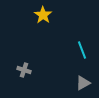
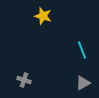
yellow star: moved 1 px down; rotated 18 degrees counterclockwise
gray cross: moved 10 px down
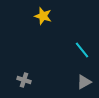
cyan line: rotated 18 degrees counterclockwise
gray triangle: moved 1 px right, 1 px up
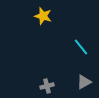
cyan line: moved 1 px left, 3 px up
gray cross: moved 23 px right, 6 px down; rotated 32 degrees counterclockwise
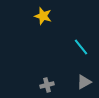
gray cross: moved 1 px up
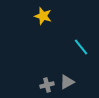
gray triangle: moved 17 px left
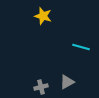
cyan line: rotated 36 degrees counterclockwise
gray cross: moved 6 px left, 2 px down
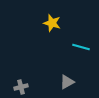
yellow star: moved 9 px right, 7 px down
gray cross: moved 20 px left
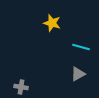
gray triangle: moved 11 px right, 8 px up
gray cross: rotated 24 degrees clockwise
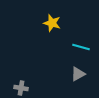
gray cross: moved 1 px down
